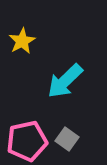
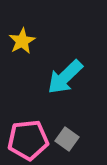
cyan arrow: moved 4 px up
pink pentagon: moved 1 px right, 1 px up; rotated 6 degrees clockwise
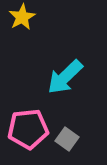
yellow star: moved 24 px up
pink pentagon: moved 11 px up
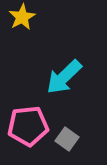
cyan arrow: moved 1 px left
pink pentagon: moved 3 px up
